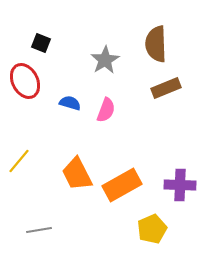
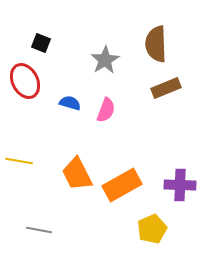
yellow line: rotated 60 degrees clockwise
gray line: rotated 20 degrees clockwise
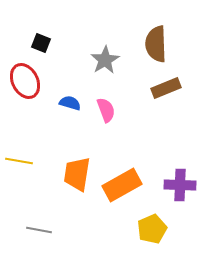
pink semicircle: rotated 40 degrees counterclockwise
orange trapezoid: rotated 36 degrees clockwise
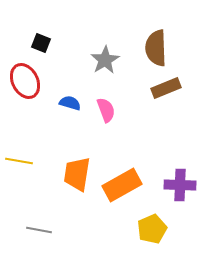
brown semicircle: moved 4 px down
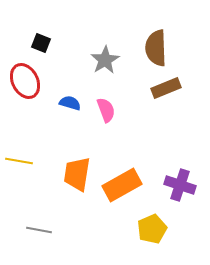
purple cross: rotated 16 degrees clockwise
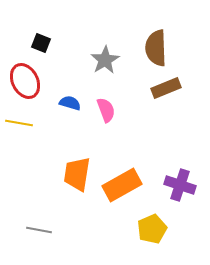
yellow line: moved 38 px up
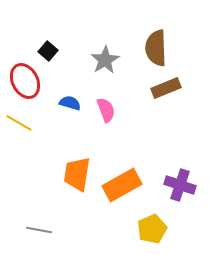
black square: moved 7 px right, 8 px down; rotated 18 degrees clockwise
yellow line: rotated 20 degrees clockwise
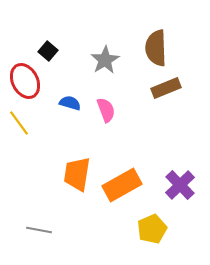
yellow line: rotated 24 degrees clockwise
purple cross: rotated 28 degrees clockwise
